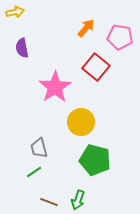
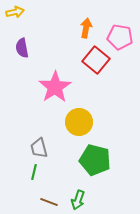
orange arrow: rotated 30 degrees counterclockwise
red square: moved 7 px up
yellow circle: moved 2 px left
green line: rotated 42 degrees counterclockwise
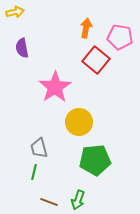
green pentagon: rotated 20 degrees counterclockwise
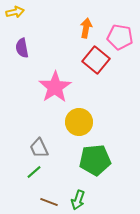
gray trapezoid: rotated 10 degrees counterclockwise
green line: rotated 35 degrees clockwise
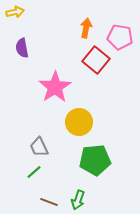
gray trapezoid: moved 1 px up
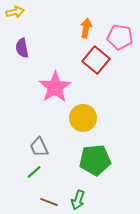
yellow circle: moved 4 px right, 4 px up
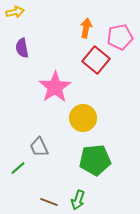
pink pentagon: rotated 20 degrees counterclockwise
green line: moved 16 px left, 4 px up
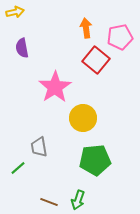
orange arrow: rotated 18 degrees counterclockwise
gray trapezoid: rotated 15 degrees clockwise
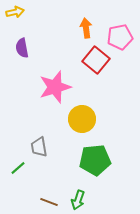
pink star: rotated 16 degrees clockwise
yellow circle: moved 1 px left, 1 px down
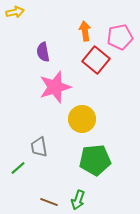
orange arrow: moved 1 px left, 3 px down
purple semicircle: moved 21 px right, 4 px down
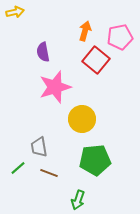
orange arrow: rotated 24 degrees clockwise
brown line: moved 29 px up
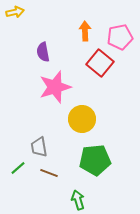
orange arrow: rotated 18 degrees counterclockwise
red square: moved 4 px right, 3 px down
green arrow: rotated 144 degrees clockwise
